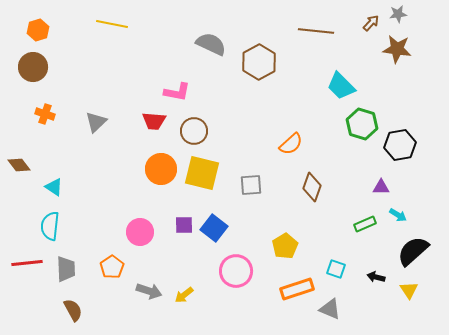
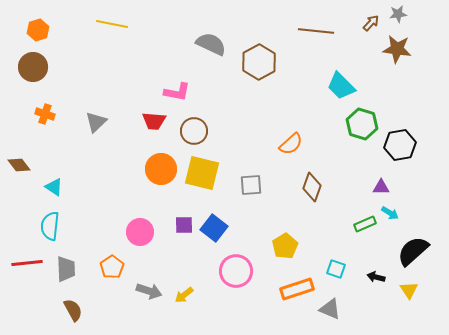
cyan arrow at (398, 215): moved 8 px left, 2 px up
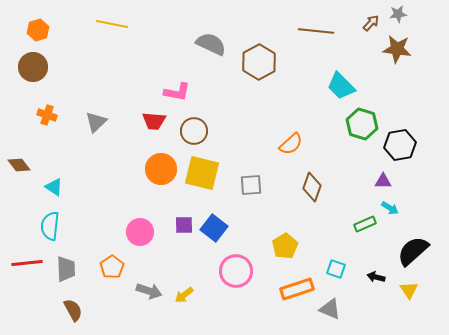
orange cross at (45, 114): moved 2 px right, 1 px down
purple triangle at (381, 187): moved 2 px right, 6 px up
cyan arrow at (390, 213): moved 5 px up
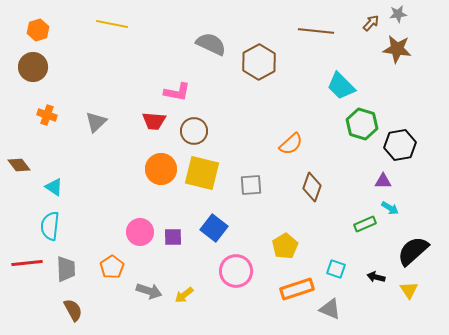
purple square at (184, 225): moved 11 px left, 12 px down
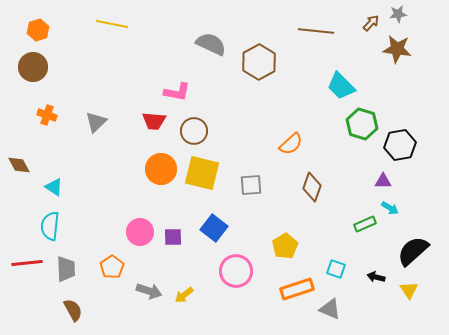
brown diamond at (19, 165): rotated 10 degrees clockwise
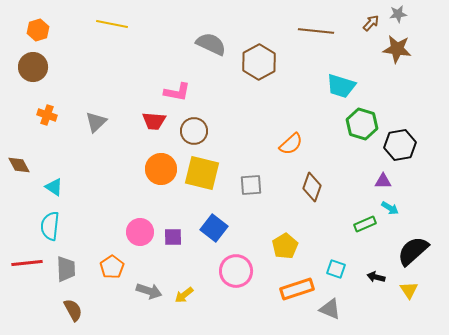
cyan trapezoid at (341, 86): rotated 28 degrees counterclockwise
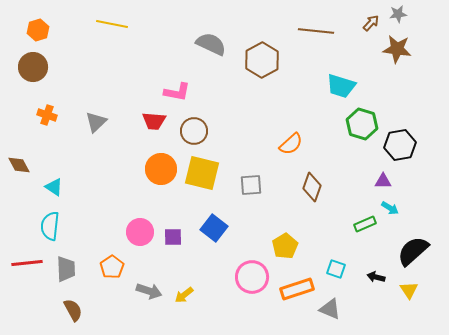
brown hexagon at (259, 62): moved 3 px right, 2 px up
pink circle at (236, 271): moved 16 px right, 6 px down
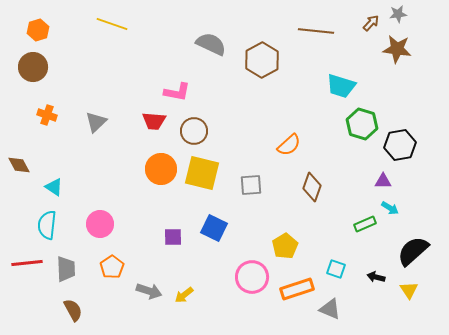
yellow line at (112, 24): rotated 8 degrees clockwise
orange semicircle at (291, 144): moved 2 px left, 1 px down
cyan semicircle at (50, 226): moved 3 px left, 1 px up
blue square at (214, 228): rotated 12 degrees counterclockwise
pink circle at (140, 232): moved 40 px left, 8 px up
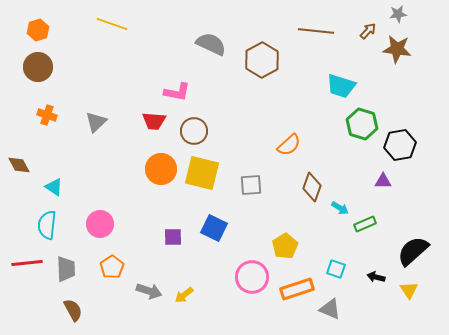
brown arrow at (371, 23): moved 3 px left, 8 px down
brown circle at (33, 67): moved 5 px right
cyan arrow at (390, 208): moved 50 px left
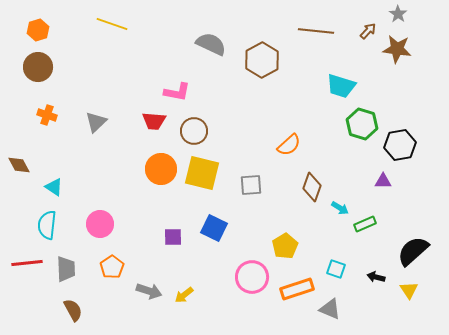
gray star at (398, 14): rotated 30 degrees counterclockwise
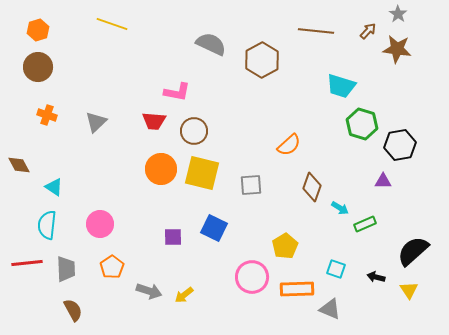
orange rectangle at (297, 289): rotated 16 degrees clockwise
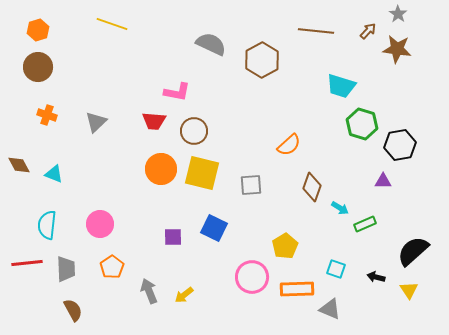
cyan triangle at (54, 187): moved 13 px up; rotated 12 degrees counterclockwise
gray arrow at (149, 291): rotated 130 degrees counterclockwise
